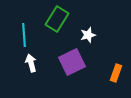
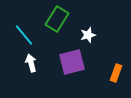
cyan line: rotated 35 degrees counterclockwise
purple square: rotated 12 degrees clockwise
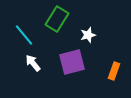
white arrow: moved 2 px right; rotated 24 degrees counterclockwise
orange rectangle: moved 2 px left, 2 px up
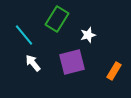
orange rectangle: rotated 12 degrees clockwise
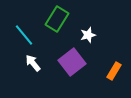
purple square: rotated 24 degrees counterclockwise
